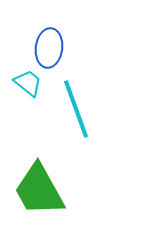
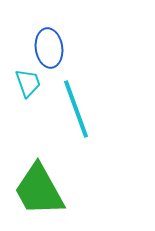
blue ellipse: rotated 15 degrees counterclockwise
cyan trapezoid: rotated 32 degrees clockwise
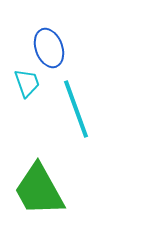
blue ellipse: rotated 12 degrees counterclockwise
cyan trapezoid: moved 1 px left
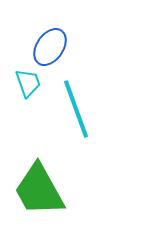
blue ellipse: moved 1 px right, 1 px up; rotated 54 degrees clockwise
cyan trapezoid: moved 1 px right
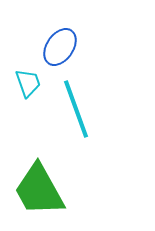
blue ellipse: moved 10 px right
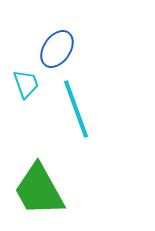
blue ellipse: moved 3 px left, 2 px down
cyan trapezoid: moved 2 px left, 1 px down
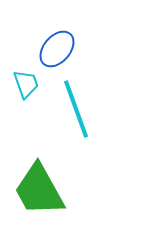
blue ellipse: rotated 6 degrees clockwise
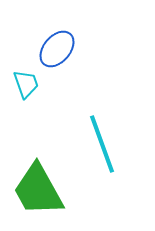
cyan line: moved 26 px right, 35 px down
green trapezoid: moved 1 px left
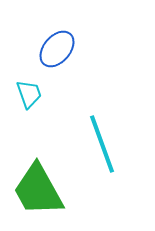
cyan trapezoid: moved 3 px right, 10 px down
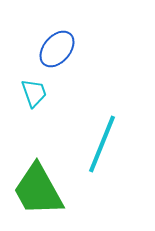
cyan trapezoid: moved 5 px right, 1 px up
cyan line: rotated 42 degrees clockwise
